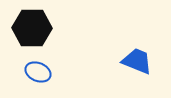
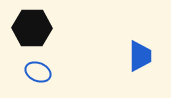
blue trapezoid: moved 3 px right, 5 px up; rotated 68 degrees clockwise
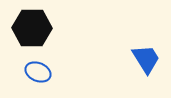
blue trapezoid: moved 6 px right, 3 px down; rotated 32 degrees counterclockwise
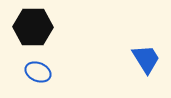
black hexagon: moved 1 px right, 1 px up
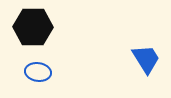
blue ellipse: rotated 15 degrees counterclockwise
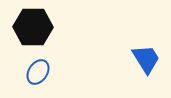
blue ellipse: rotated 65 degrees counterclockwise
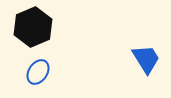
black hexagon: rotated 24 degrees counterclockwise
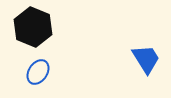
black hexagon: rotated 15 degrees counterclockwise
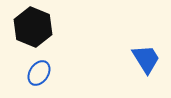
blue ellipse: moved 1 px right, 1 px down
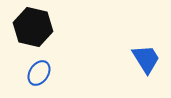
black hexagon: rotated 9 degrees counterclockwise
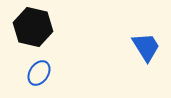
blue trapezoid: moved 12 px up
